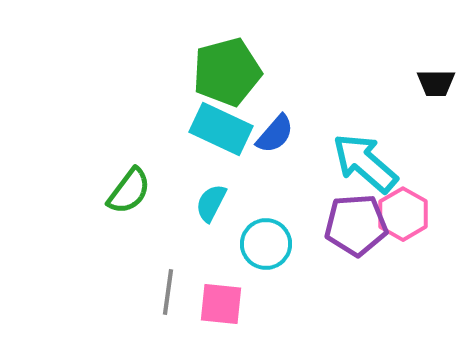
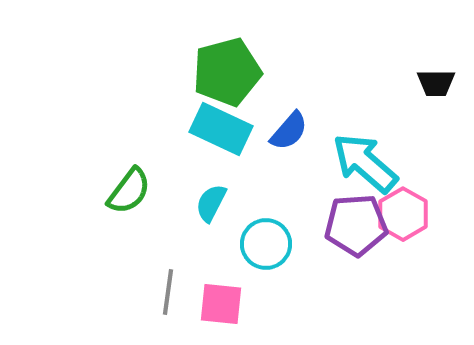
blue semicircle: moved 14 px right, 3 px up
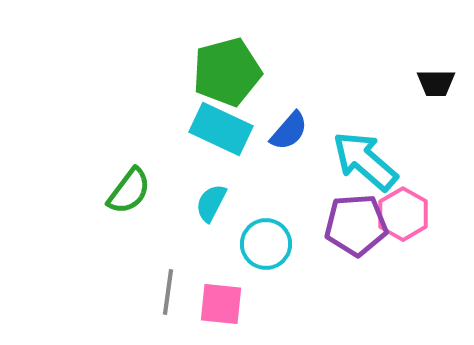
cyan arrow: moved 2 px up
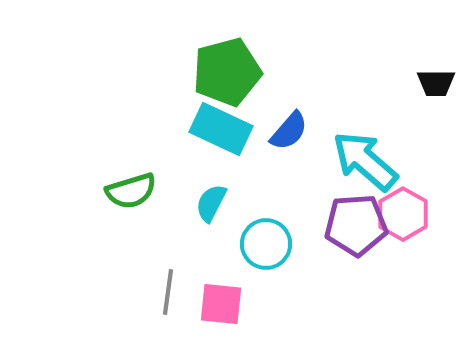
green semicircle: moved 2 px right; rotated 36 degrees clockwise
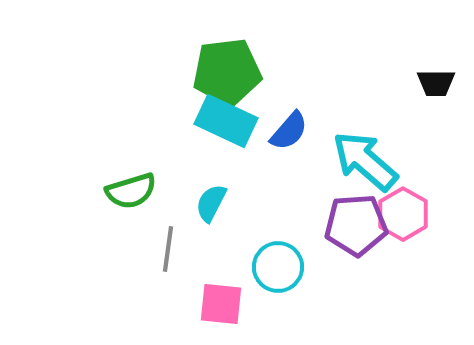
green pentagon: rotated 8 degrees clockwise
cyan rectangle: moved 5 px right, 8 px up
cyan circle: moved 12 px right, 23 px down
gray line: moved 43 px up
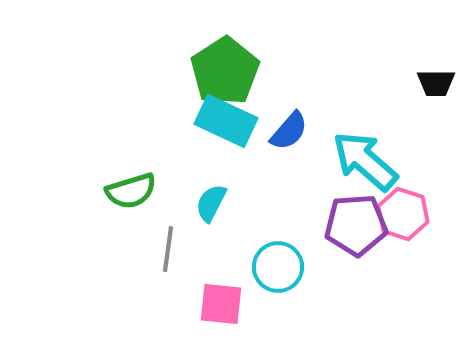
green pentagon: moved 2 px left, 1 px up; rotated 26 degrees counterclockwise
pink hexagon: rotated 12 degrees counterclockwise
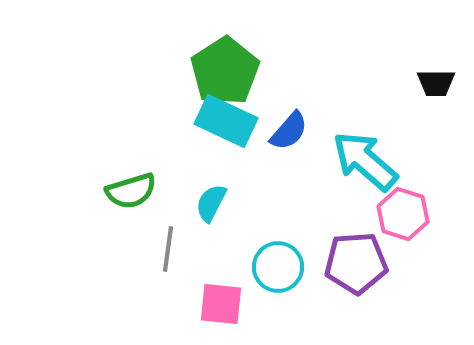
purple pentagon: moved 38 px down
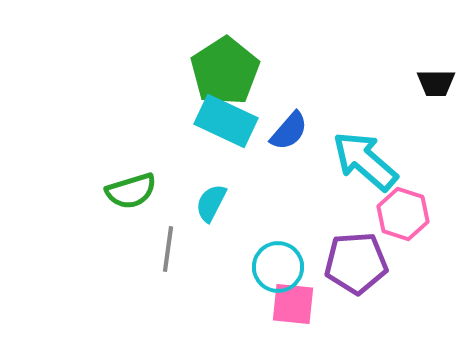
pink square: moved 72 px right
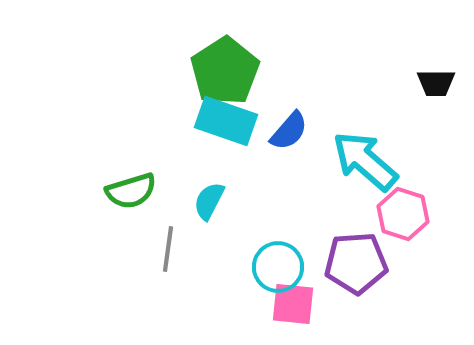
cyan rectangle: rotated 6 degrees counterclockwise
cyan semicircle: moved 2 px left, 2 px up
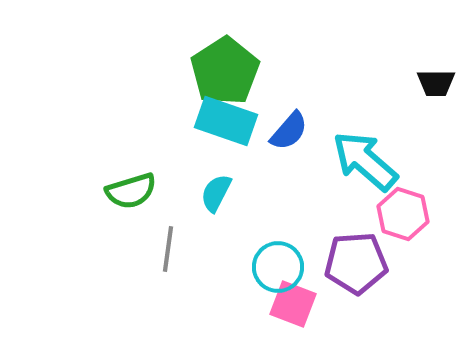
cyan semicircle: moved 7 px right, 8 px up
pink square: rotated 15 degrees clockwise
